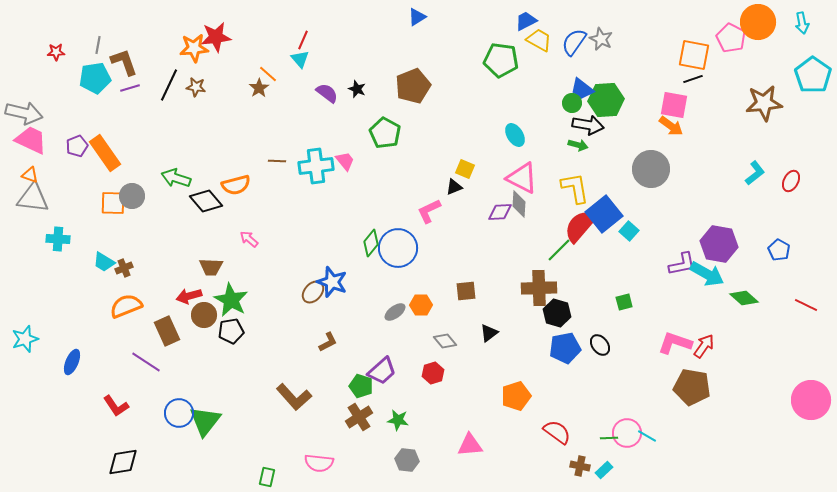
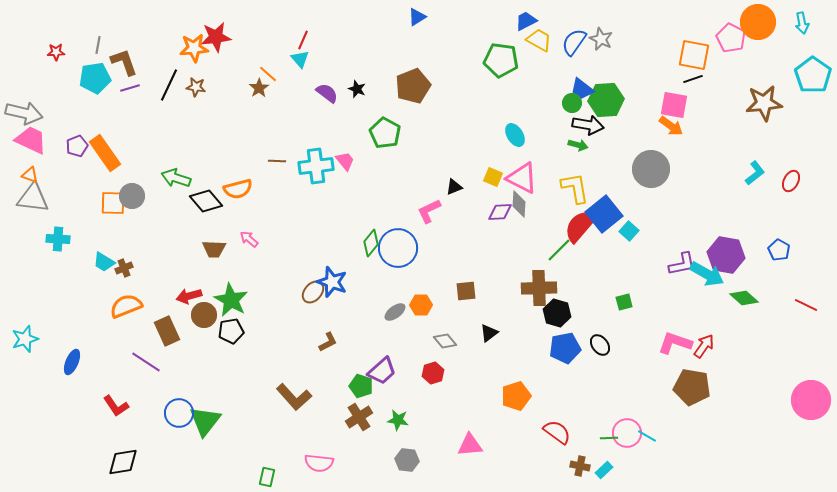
yellow square at (465, 169): moved 28 px right, 8 px down
orange semicircle at (236, 185): moved 2 px right, 4 px down
purple hexagon at (719, 244): moved 7 px right, 11 px down
brown trapezoid at (211, 267): moved 3 px right, 18 px up
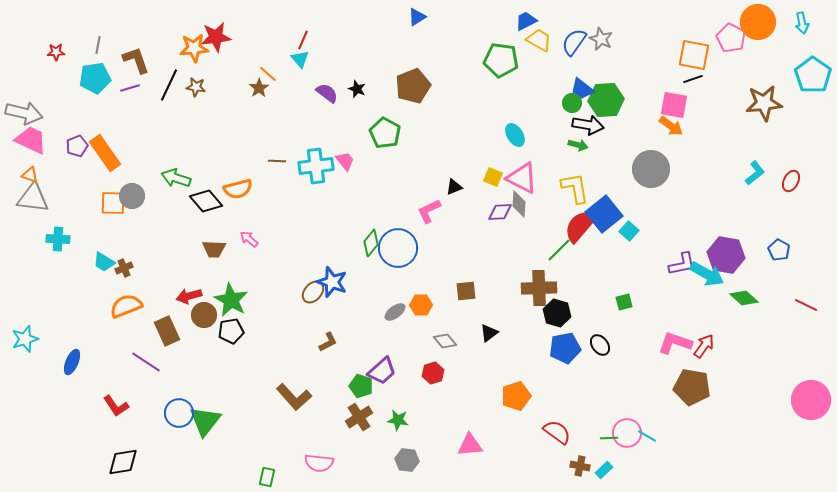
brown L-shape at (124, 62): moved 12 px right, 2 px up
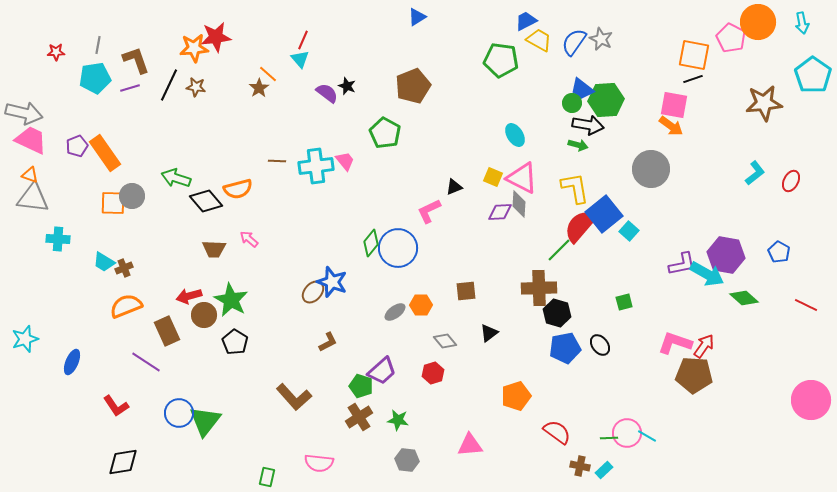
black star at (357, 89): moved 10 px left, 3 px up
blue pentagon at (779, 250): moved 2 px down
black pentagon at (231, 331): moved 4 px right, 11 px down; rotated 30 degrees counterclockwise
brown pentagon at (692, 387): moved 2 px right, 12 px up; rotated 6 degrees counterclockwise
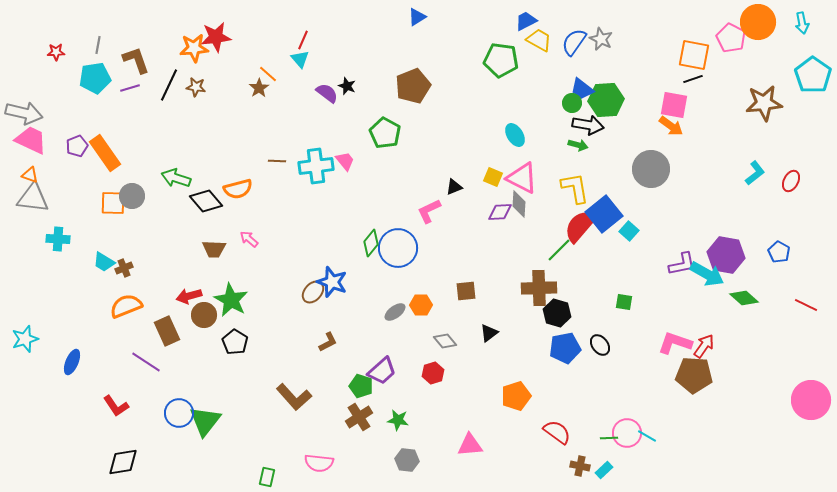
green square at (624, 302): rotated 24 degrees clockwise
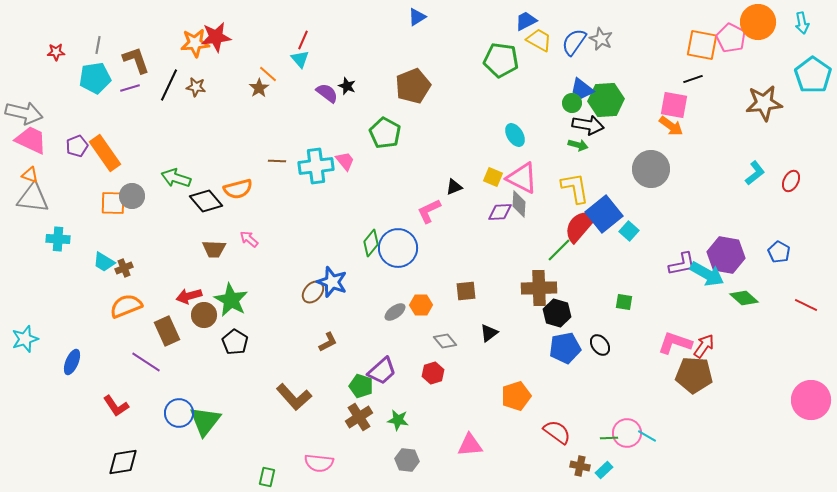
orange star at (194, 48): moved 1 px right, 5 px up
orange square at (694, 55): moved 8 px right, 10 px up
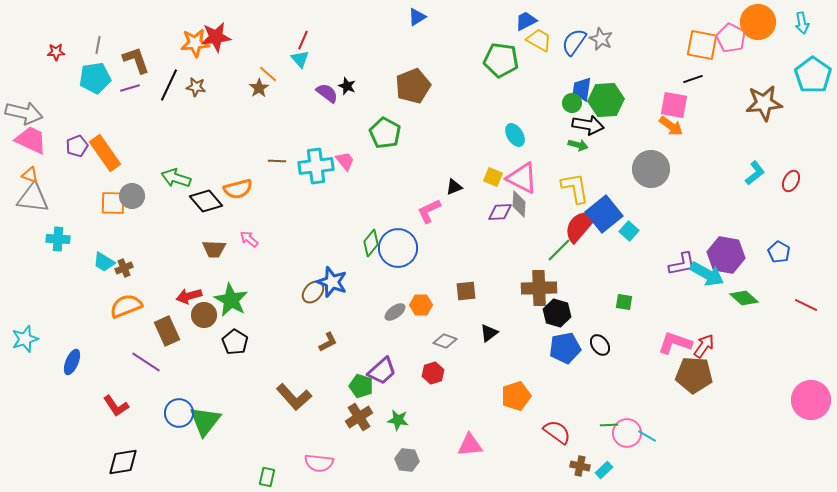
blue trapezoid at (582, 89): rotated 60 degrees clockwise
gray diamond at (445, 341): rotated 30 degrees counterclockwise
green line at (609, 438): moved 13 px up
